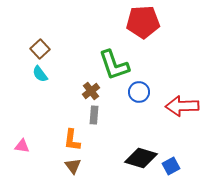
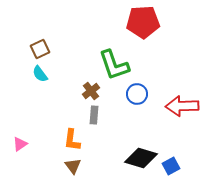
brown square: rotated 18 degrees clockwise
blue circle: moved 2 px left, 2 px down
pink triangle: moved 2 px left, 2 px up; rotated 42 degrees counterclockwise
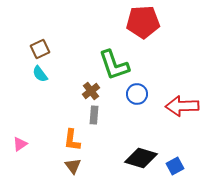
blue square: moved 4 px right
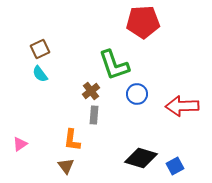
brown triangle: moved 7 px left
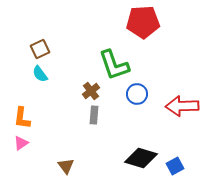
orange L-shape: moved 50 px left, 22 px up
pink triangle: moved 1 px right, 1 px up
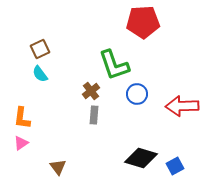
brown triangle: moved 8 px left, 1 px down
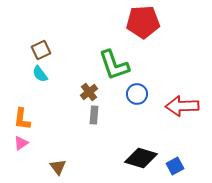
brown square: moved 1 px right, 1 px down
brown cross: moved 2 px left, 1 px down
orange L-shape: moved 1 px down
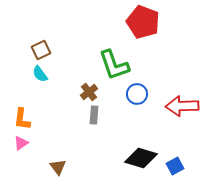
red pentagon: rotated 24 degrees clockwise
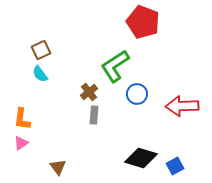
green L-shape: moved 1 px right, 1 px down; rotated 76 degrees clockwise
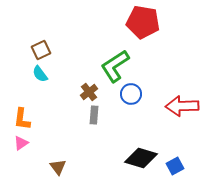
red pentagon: rotated 12 degrees counterclockwise
blue circle: moved 6 px left
